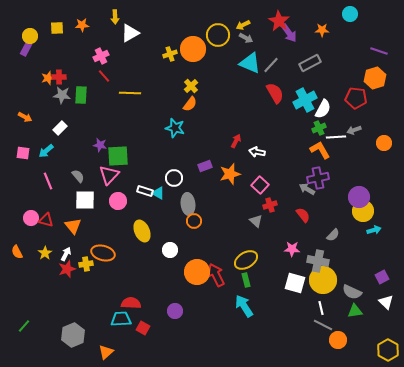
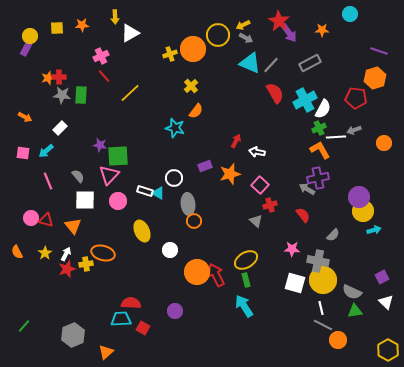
yellow line at (130, 93): rotated 45 degrees counterclockwise
orange semicircle at (190, 104): moved 6 px right, 7 px down
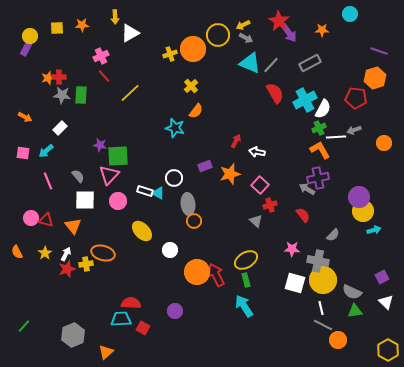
yellow ellipse at (142, 231): rotated 20 degrees counterclockwise
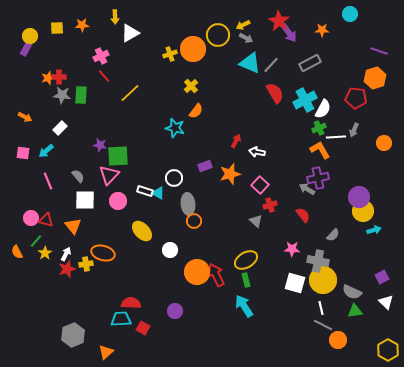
gray arrow at (354, 130): rotated 48 degrees counterclockwise
green line at (24, 326): moved 12 px right, 85 px up
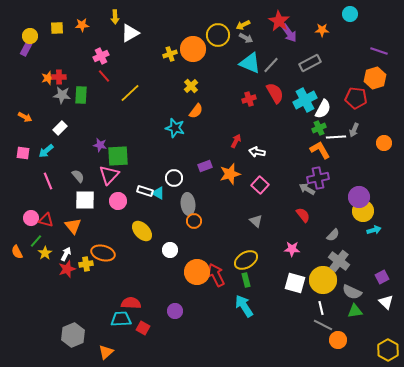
red cross at (270, 205): moved 21 px left, 106 px up
gray cross at (318, 261): moved 21 px right; rotated 25 degrees clockwise
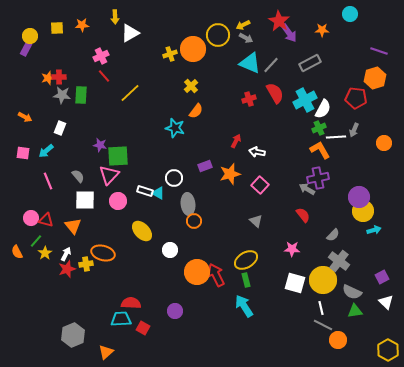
white rectangle at (60, 128): rotated 24 degrees counterclockwise
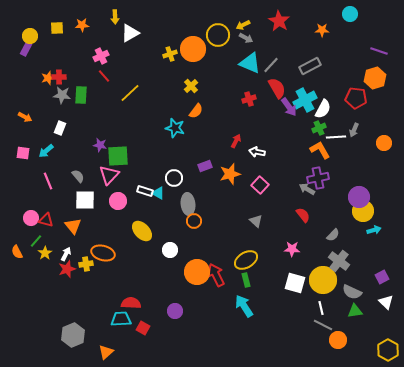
purple arrow at (289, 33): moved 74 px down
gray rectangle at (310, 63): moved 3 px down
red semicircle at (275, 93): moved 2 px right, 5 px up
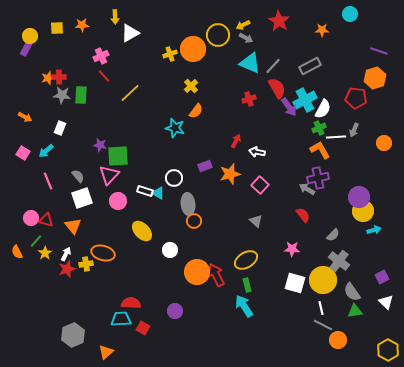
gray line at (271, 65): moved 2 px right, 1 px down
pink square at (23, 153): rotated 24 degrees clockwise
white square at (85, 200): moved 3 px left, 2 px up; rotated 20 degrees counterclockwise
green rectangle at (246, 280): moved 1 px right, 5 px down
gray semicircle at (352, 292): rotated 30 degrees clockwise
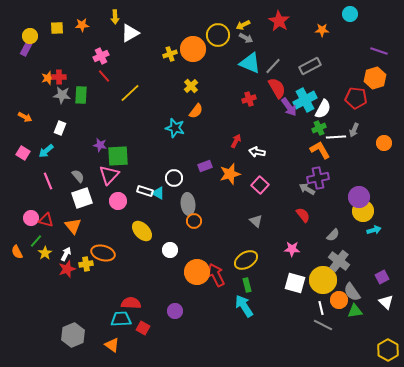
orange circle at (338, 340): moved 1 px right, 40 px up
orange triangle at (106, 352): moved 6 px right, 7 px up; rotated 42 degrees counterclockwise
